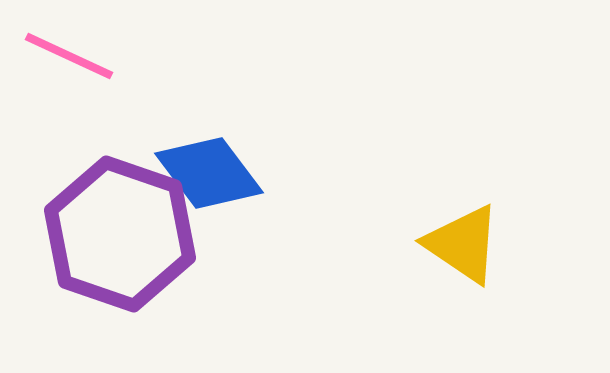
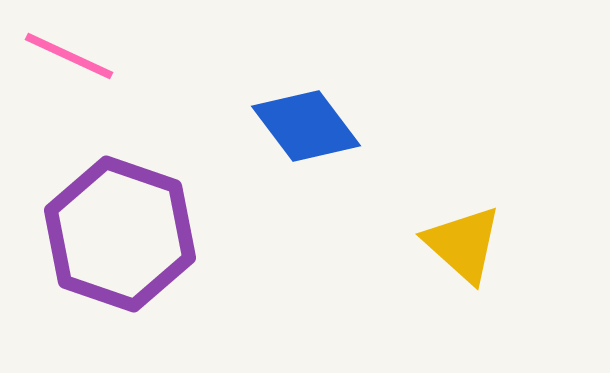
blue diamond: moved 97 px right, 47 px up
yellow triangle: rotated 8 degrees clockwise
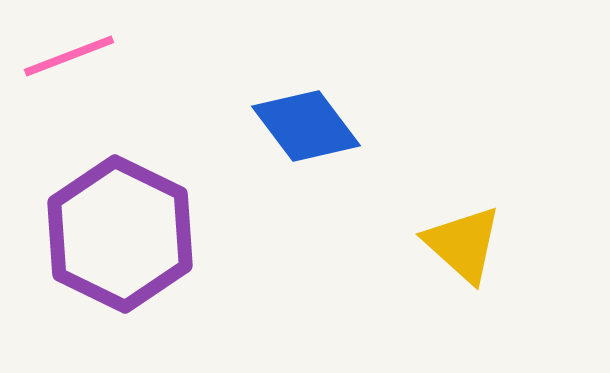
pink line: rotated 46 degrees counterclockwise
purple hexagon: rotated 7 degrees clockwise
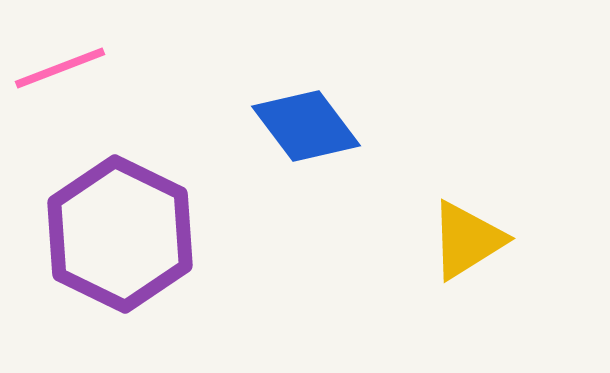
pink line: moved 9 px left, 12 px down
yellow triangle: moved 4 px right, 4 px up; rotated 46 degrees clockwise
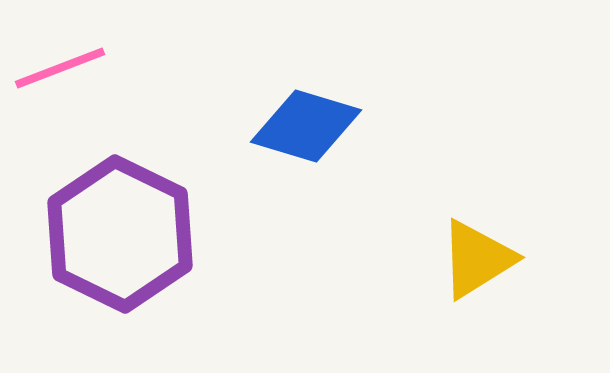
blue diamond: rotated 36 degrees counterclockwise
yellow triangle: moved 10 px right, 19 px down
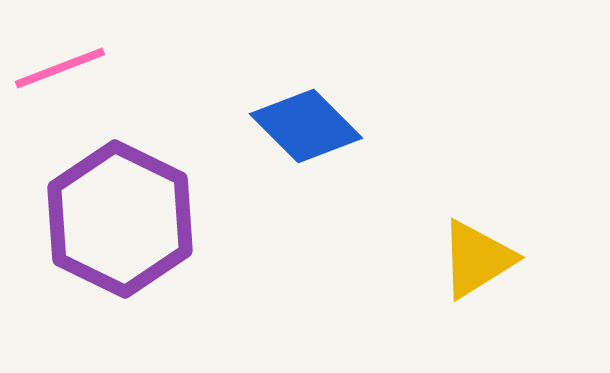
blue diamond: rotated 28 degrees clockwise
purple hexagon: moved 15 px up
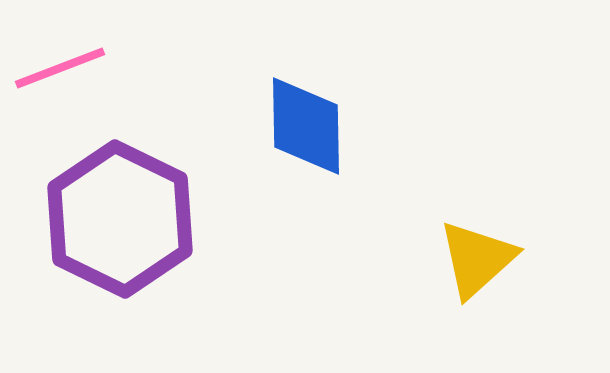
blue diamond: rotated 44 degrees clockwise
yellow triangle: rotated 10 degrees counterclockwise
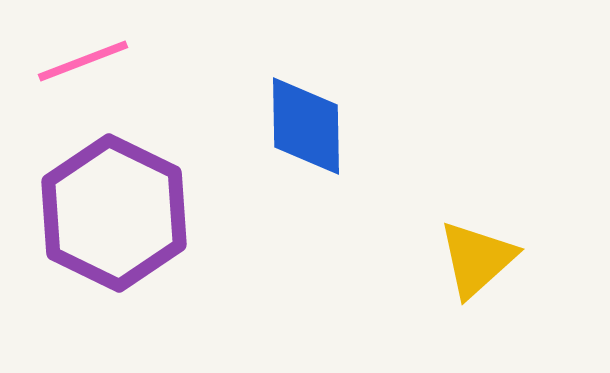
pink line: moved 23 px right, 7 px up
purple hexagon: moved 6 px left, 6 px up
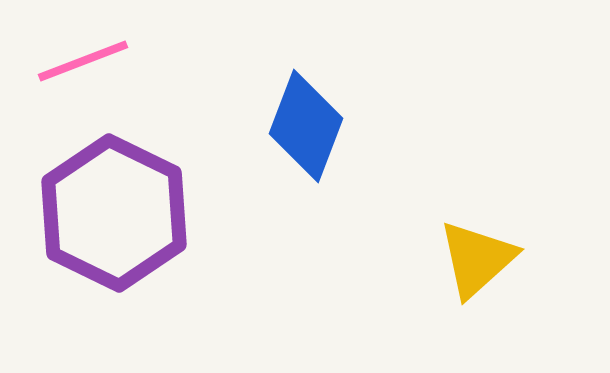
blue diamond: rotated 22 degrees clockwise
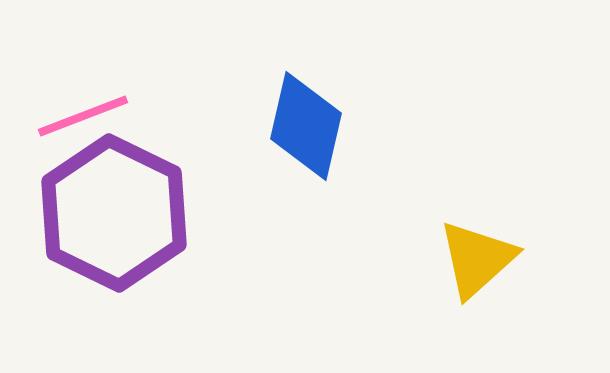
pink line: moved 55 px down
blue diamond: rotated 8 degrees counterclockwise
